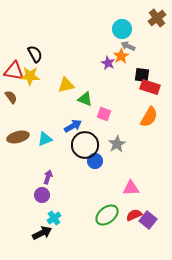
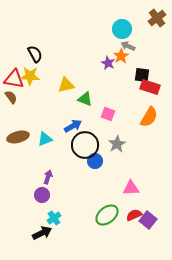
red triangle: moved 8 px down
pink square: moved 4 px right
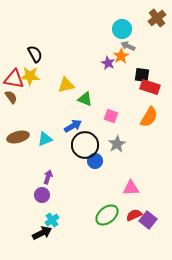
pink square: moved 3 px right, 2 px down
cyan cross: moved 2 px left, 2 px down
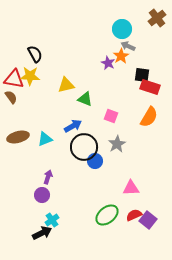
black circle: moved 1 px left, 2 px down
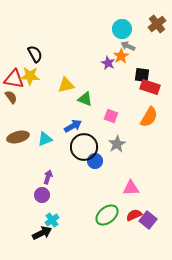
brown cross: moved 6 px down
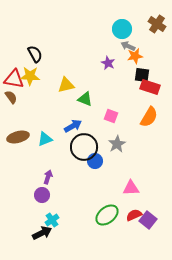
brown cross: rotated 18 degrees counterclockwise
orange star: moved 14 px right; rotated 21 degrees clockwise
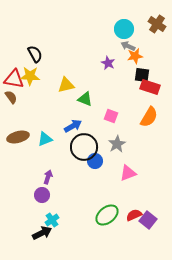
cyan circle: moved 2 px right
pink triangle: moved 3 px left, 15 px up; rotated 18 degrees counterclockwise
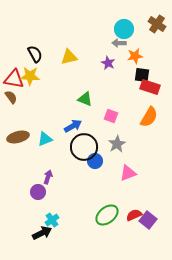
gray arrow: moved 9 px left, 3 px up; rotated 24 degrees counterclockwise
yellow triangle: moved 3 px right, 28 px up
purple circle: moved 4 px left, 3 px up
